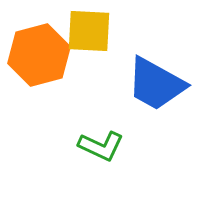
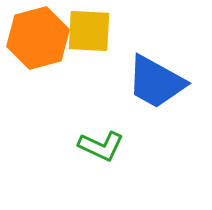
orange hexagon: moved 1 px left, 17 px up
blue trapezoid: moved 2 px up
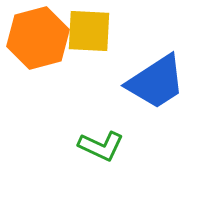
blue trapezoid: rotated 62 degrees counterclockwise
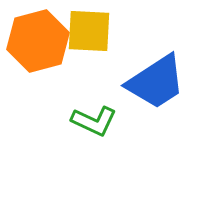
orange hexagon: moved 3 px down
green L-shape: moved 7 px left, 25 px up
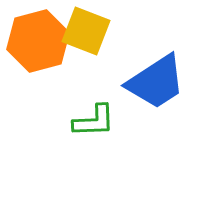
yellow square: moved 3 px left; rotated 18 degrees clockwise
green L-shape: rotated 27 degrees counterclockwise
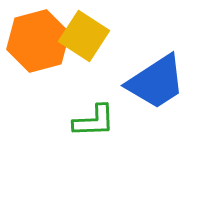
yellow square: moved 2 px left, 5 px down; rotated 12 degrees clockwise
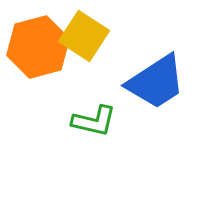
orange hexagon: moved 6 px down
green L-shape: rotated 15 degrees clockwise
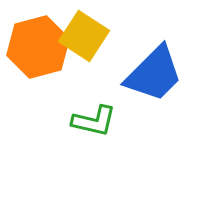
blue trapezoid: moved 2 px left, 8 px up; rotated 12 degrees counterclockwise
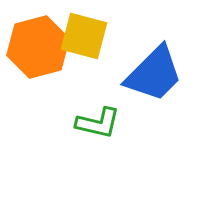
yellow square: rotated 18 degrees counterclockwise
green L-shape: moved 4 px right, 2 px down
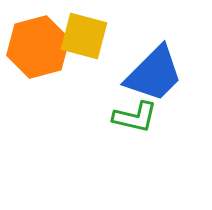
green L-shape: moved 37 px right, 6 px up
